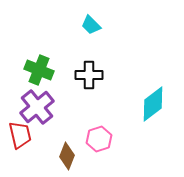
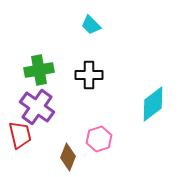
green cross: rotated 32 degrees counterclockwise
purple cross: rotated 16 degrees counterclockwise
brown diamond: moved 1 px right, 1 px down
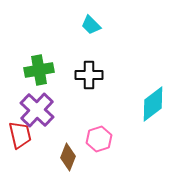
purple cross: moved 3 px down; rotated 8 degrees clockwise
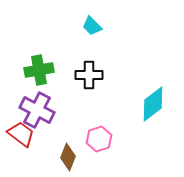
cyan trapezoid: moved 1 px right, 1 px down
purple cross: rotated 16 degrees counterclockwise
red trapezoid: moved 1 px right, 1 px up; rotated 40 degrees counterclockwise
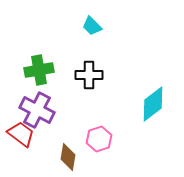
brown diamond: rotated 12 degrees counterclockwise
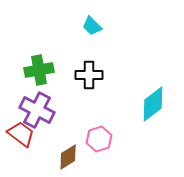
brown diamond: rotated 48 degrees clockwise
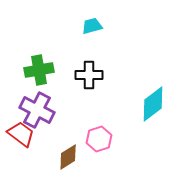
cyan trapezoid: rotated 120 degrees clockwise
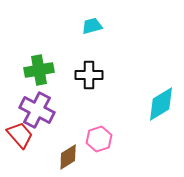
cyan diamond: moved 8 px right; rotated 6 degrees clockwise
red trapezoid: moved 1 px left, 1 px down; rotated 12 degrees clockwise
